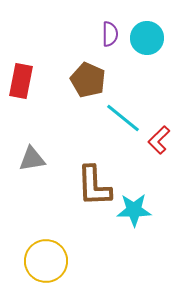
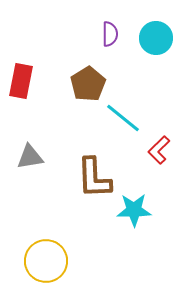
cyan circle: moved 9 px right
brown pentagon: moved 4 px down; rotated 16 degrees clockwise
red L-shape: moved 10 px down
gray triangle: moved 2 px left, 2 px up
brown L-shape: moved 8 px up
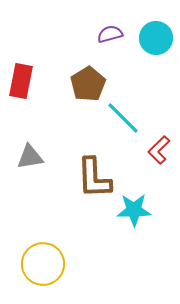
purple semicircle: rotated 105 degrees counterclockwise
cyan line: rotated 6 degrees clockwise
yellow circle: moved 3 px left, 3 px down
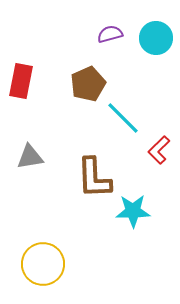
brown pentagon: rotated 8 degrees clockwise
cyan star: moved 1 px left, 1 px down
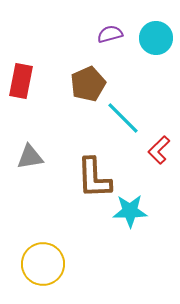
cyan star: moved 3 px left
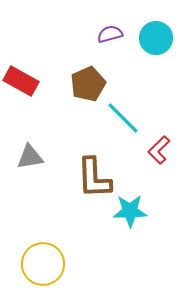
red rectangle: rotated 72 degrees counterclockwise
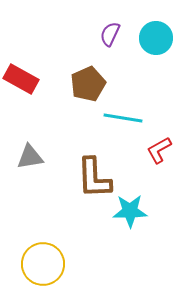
purple semicircle: rotated 50 degrees counterclockwise
red rectangle: moved 2 px up
cyan line: rotated 36 degrees counterclockwise
red L-shape: rotated 16 degrees clockwise
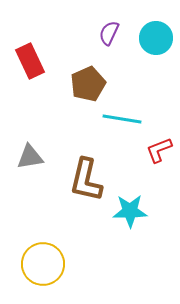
purple semicircle: moved 1 px left, 1 px up
red rectangle: moved 9 px right, 18 px up; rotated 36 degrees clockwise
cyan line: moved 1 px left, 1 px down
red L-shape: rotated 8 degrees clockwise
brown L-shape: moved 8 px left, 2 px down; rotated 15 degrees clockwise
